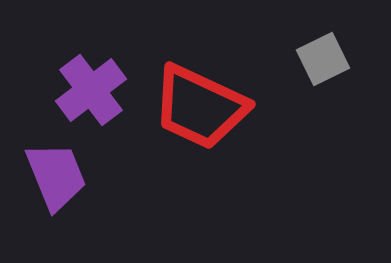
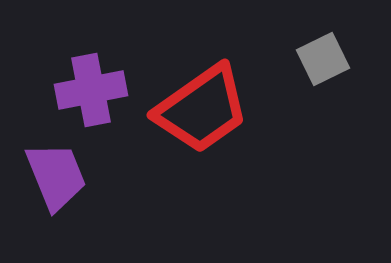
purple cross: rotated 26 degrees clockwise
red trapezoid: moved 2 px right, 2 px down; rotated 60 degrees counterclockwise
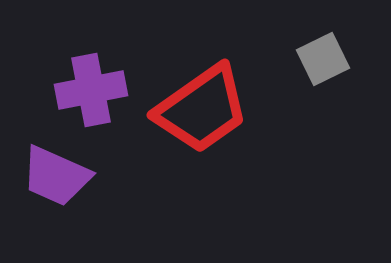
purple trapezoid: rotated 136 degrees clockwise
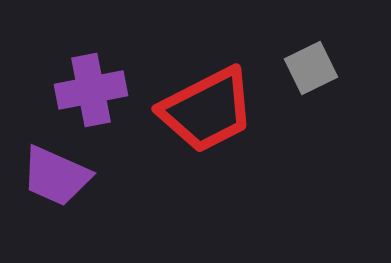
gray square: moved 12 px left, 9 px down
red trapezoid: moved 5 px right, 1 px down; rotated 8 degrees clockwise
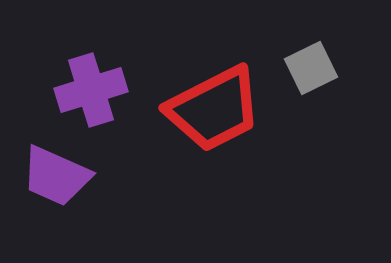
purple cross: rotated 6 degrees counterclockwise
red trapezoid: moved 7 px right, 1 px up
